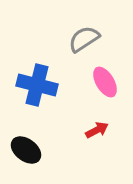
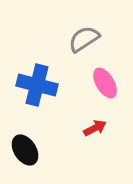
pink ellipse: moved 1 px down
red arrow: moved 2 px left, 2 px up
black ellipse: moved 1 px left; rotated 20 degrees clockwise
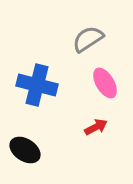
gray semicircle: moved 4 px right
red arrow: moved 1 px right, 1 px up
black ellipse: rotated 24 degrees counterclockwise
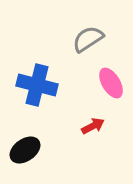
pink ellipse: moved 6 px right
red arrow: moved 3 px left, 1 px up
black ellipse: rotated 68 degrees counterclockwise
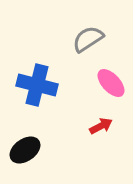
pink ellipse: rotated 12 degrees counterclockwise
red arrow: moved 8 px right
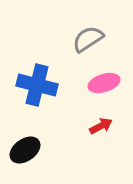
pink ellipse: moved 7 px left; rotated 64 degrees counterclockwise
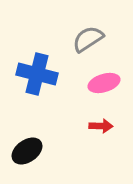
blue cross: moved 11 px up
red arrow: rotated 30 degrees clockwise
black ellipse: moved 2 px right, 1 px down
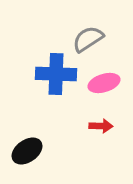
blue cross: moved 19 px right; rotated 12 degrees counterclockwise
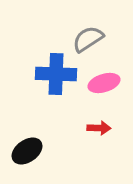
red arrow: moved 2 px left, 2 px down
